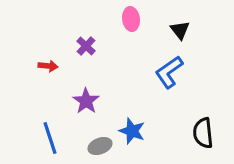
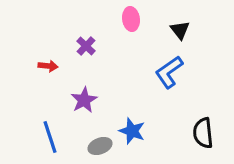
purple star: moved 2 px left, 1 px up; rotated 8 degrees clockwise
blue line: moved 1 px up
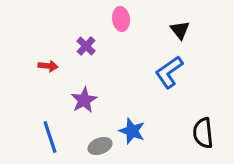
pink ellipse: moved 10 px left
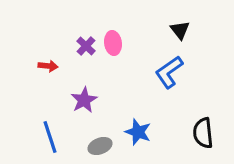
pink ellipse: moved 8 px left, 24 px down
blue star: moved 6 px right, 1 px down
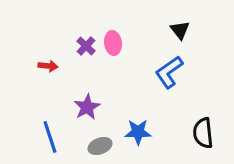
purple star: moved 3 px right, 7 px down
blue star: rotated 20 degrees counterclockwise
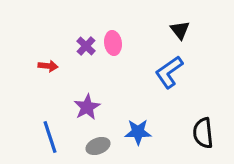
gray ellipse: moved 2 px left
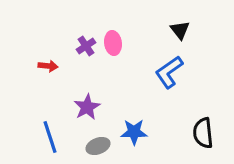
purple cross: rotated 12 degrees clockwise
blue star: moved 4 px left
